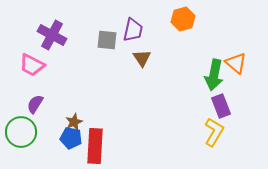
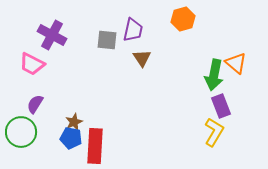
pink trapezoid: moved 1 px up
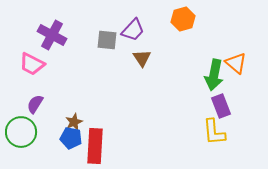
purple trapezoid: rotated 30 degrees clockwise
yellow L-shape: rotated 144 degrees clockwise
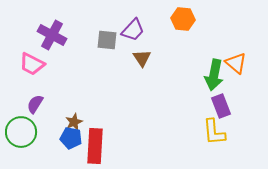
orange hexagon: rotated 20 degrees clockwise
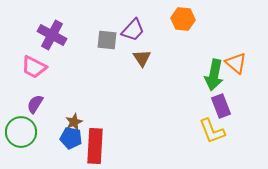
pink trapezoid: moved 2 px right, 3 px down
yellow L-shape: moved 2 px left, 1 px up; rotated 16 degrees counterclockwise
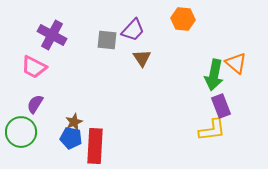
yellow L-shape: moved 1 px up; rotated 76 degrees counterclockwise
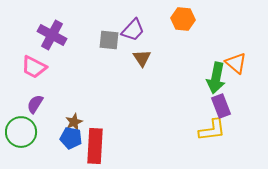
gray square: moved 2 px right
green arrow: moved 2 px right, 3 px down
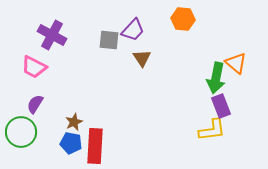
blue pentagon: moved 5 px down
